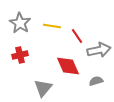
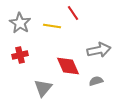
red line: moved 4 px left, 23 px up
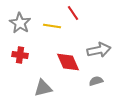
red cross: rotated 21 degrees clockwise
red diamond: moved 4 px up
gray triangle: rotated 36 degrees clockwise
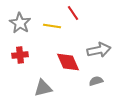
red cross: rotated 14 degrees counterclockwise
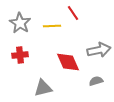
yellow line: rotated 12 degrees counterclockwise
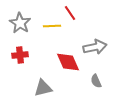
red line: moved 3 px left
gray arrow: moved 4 px left, 3 px up
gray semicircle: rotated 96 degrees counterclockwise
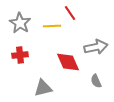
gray arrow: moved 1 px right
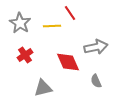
red cross: moved 5 px right; rotated 28 degrees counterclockwise
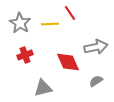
yellow line: moved 2 px left, 2 px up
red cross: rotated 14 degrees clockwise
gray semicircle: rotated 80 degrees clockwise
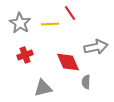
gray semicircle: moved 10 px left, 1 px down; rotated 56 degrees counterclockwise
